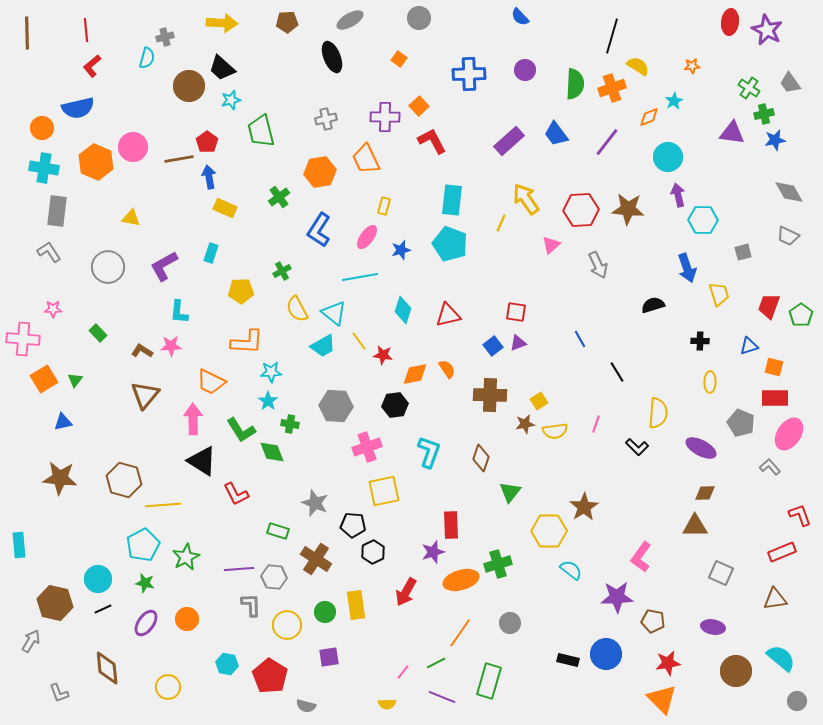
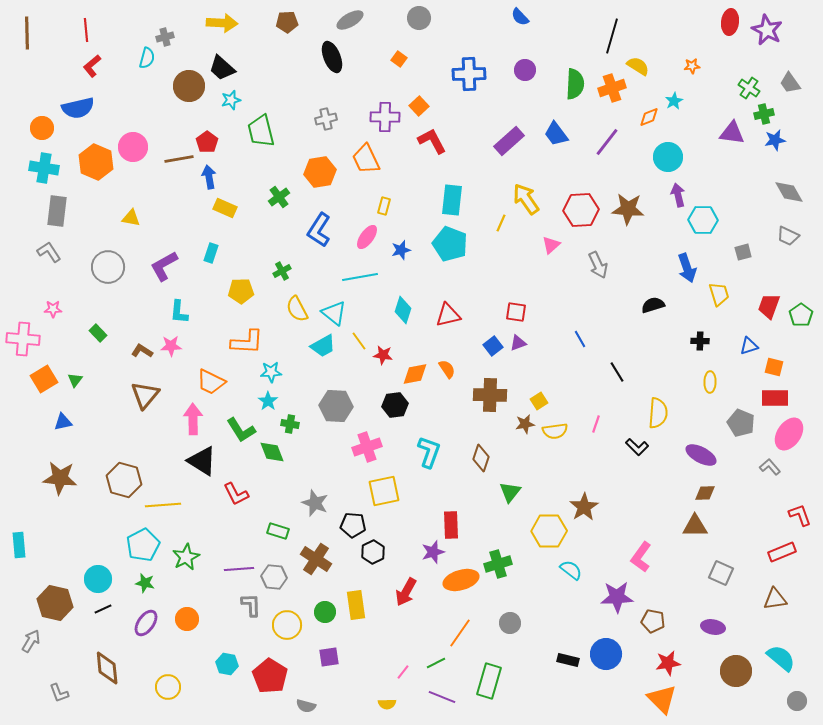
purple ellipse at (701, 448): moved 7 px down
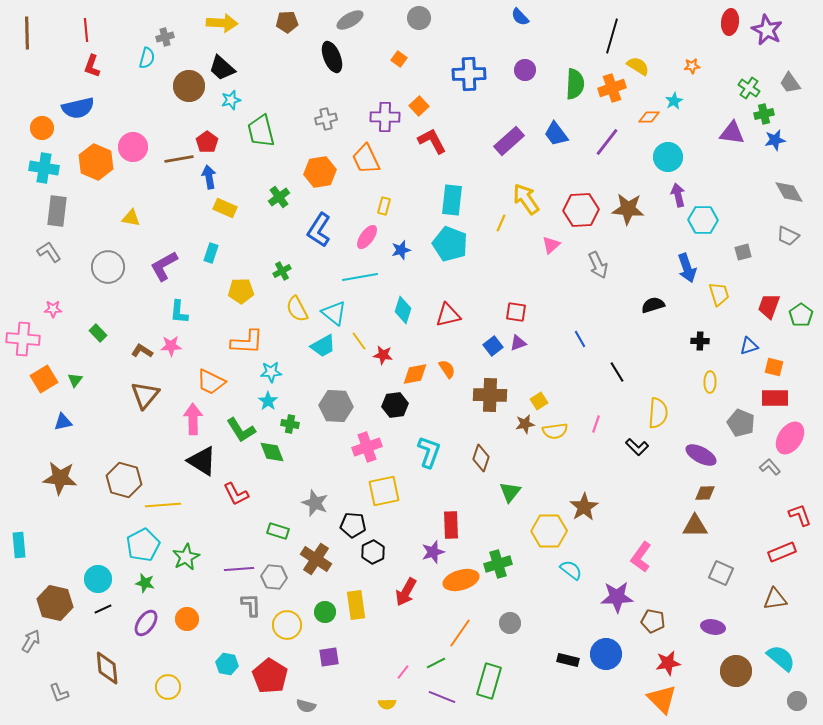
red L-shape at (92, 66): rotated 30 degrees counterclockwise
orange diamond at (649, 117): rotated 20 degrees clockwise
pink ellipse at (789, 434): moved 1 px right, 4 px down
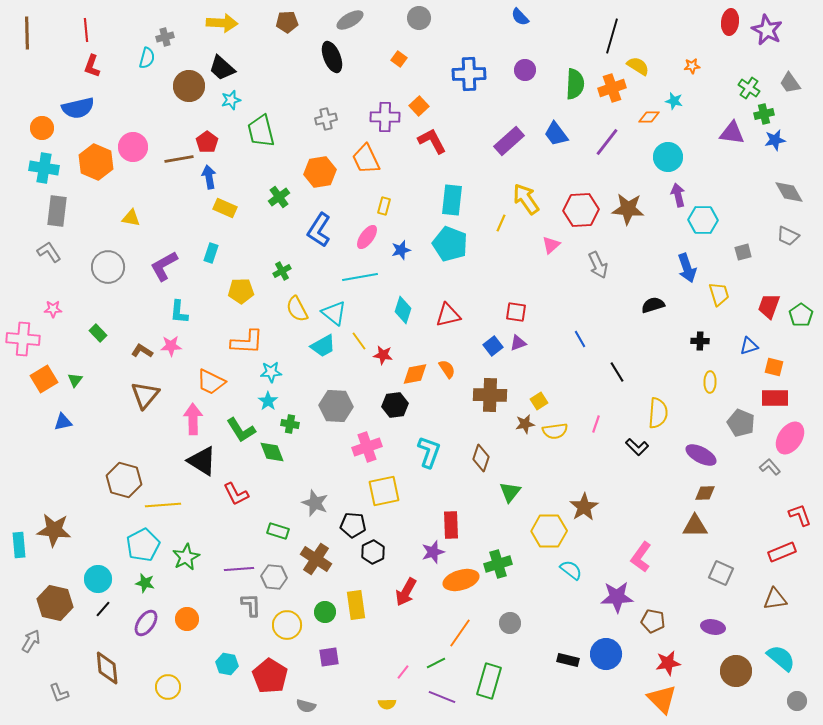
cyan star at (674, 101): rotated 30 degrees counterclockwise
brown star at (60, 478): moved 6 px left, 52 px down
black line at (103, 609): rotated 24 degrees counterclockwise
